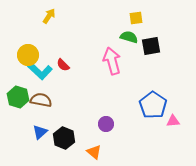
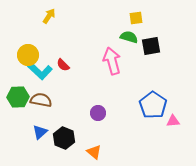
green hexagon: rotated 20 degrees counterclockwise
purple circle: moved 8 px left, 11 px up
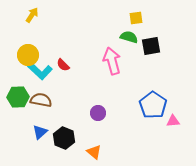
yellow arrow: moved 17 px left, 1 px up
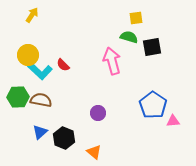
black square: moved 1 px right, 1 px down
